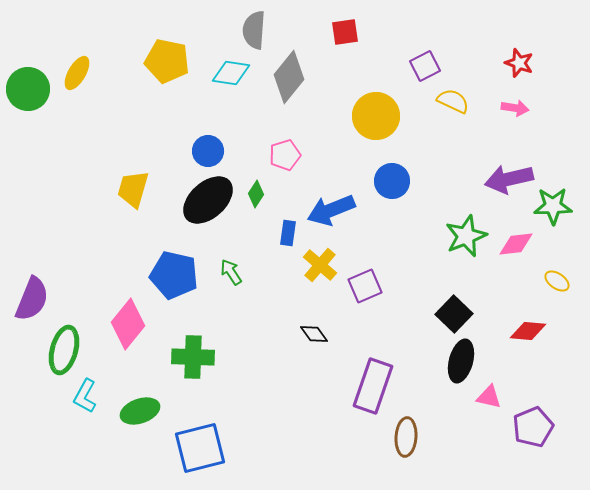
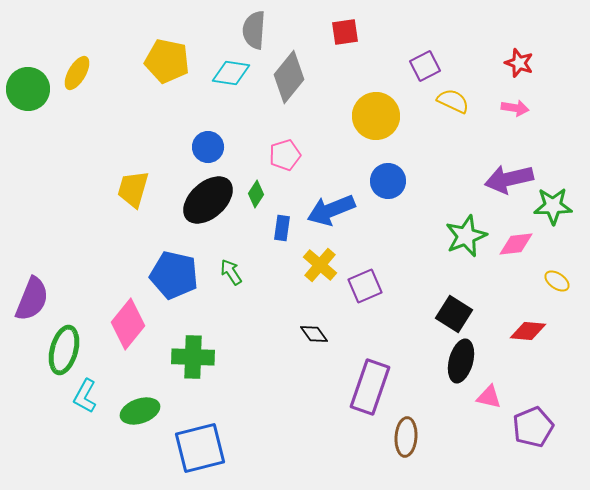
blue circle at (208, 151): moved 4 px up
blue circle at (392, 181): moved 4 px left
blue rectangle at (288, 233): moved 6 px left, 5 px up
black square at (454, 314): rotated 12 degrees counterclockwise
purple rectangle at (373, 386): moved 3 px left, 1 px down
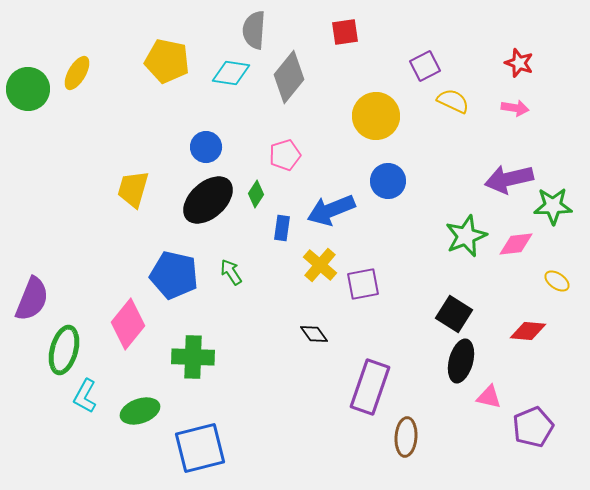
blue circle at (208, 147): moved 2 px left
purple square at (365, 286): moved 2 px left, 2 px up; rotated 12 degrees clockwise
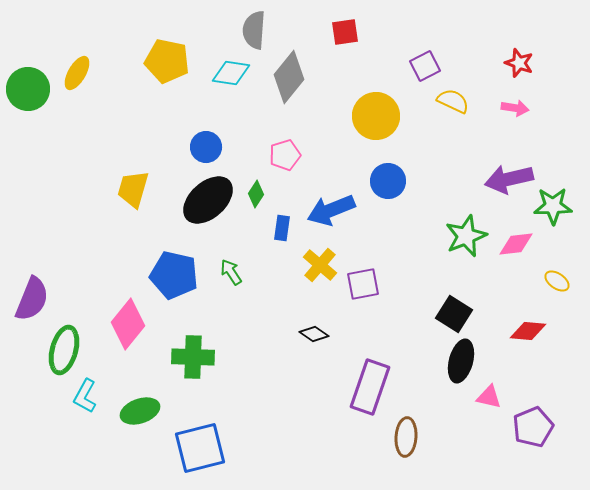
black diamond at (314, 334): rotated 20 degrees counterclockwise
